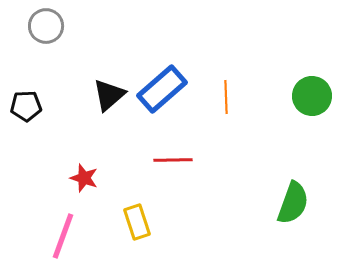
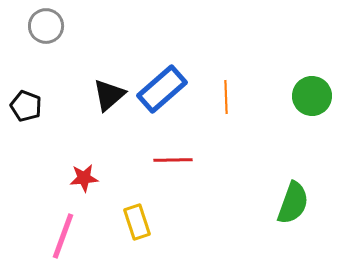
black pentagon: rotated 24 degrees clockwise
red star: rotated 24 degrees counterclockwise
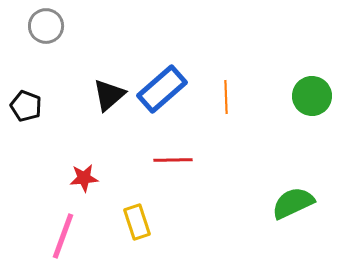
green semicircle: rotated 135 degrees counterclockwise
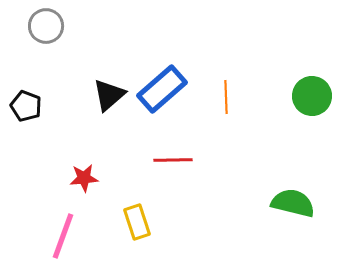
green semicircle: rotated 39 degrees clockwise
